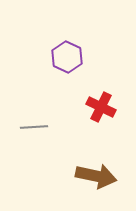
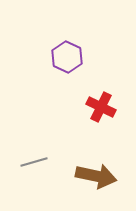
gray line: moved 35 px down; rotated 12 degrees counterclockwise
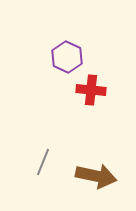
red cross: moved 10 px left, 17 px up; rotated 20 degrees counterclockwise
gray line: moved 9 px right; rotated 52 degrees counterclockwise
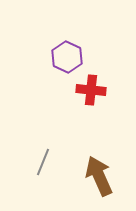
brown arrow: moved 3 px right; rotated 126 degrees counterclockwise
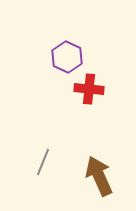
red cross: moved 2 px left, 1 px up
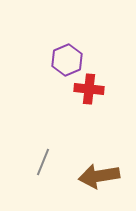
purple hexagon: moved 3 px down; rotated 12 degrees clockwise
brown arrow: rotated 75 degrees counterclockwise
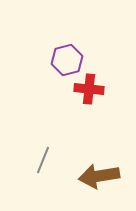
purple hexagon: rotated 8 degrees clockwise
gray line: moved 2 px up
